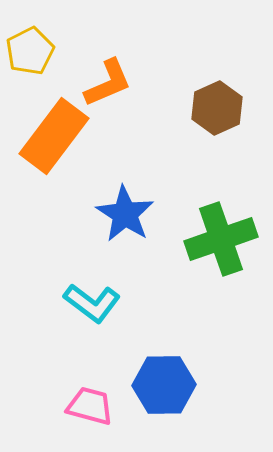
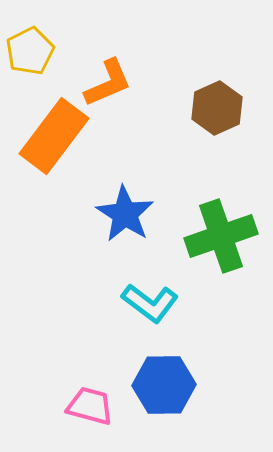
green cross: moved 3 px up
cyan L-shape: moved 58 px right
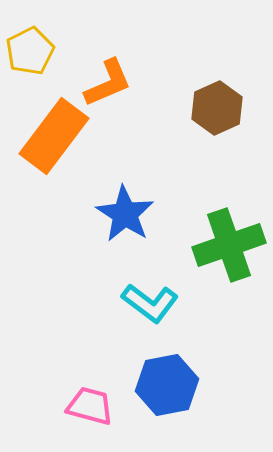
green cross: moved 8 px right, 9 px down
blue hexagon: moved 3 px right; rotated 10 degrees counterclockwise
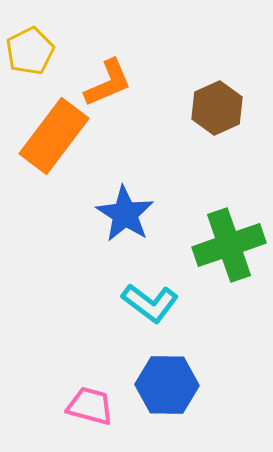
blue hexagon: rotated 12 degrees clockwise
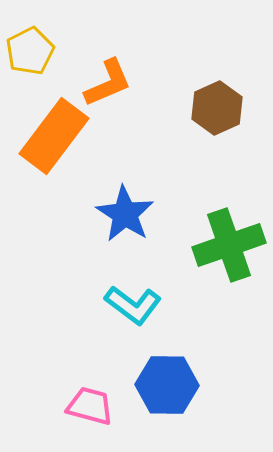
cyan L-shape: moved 17 px left, 2 px down
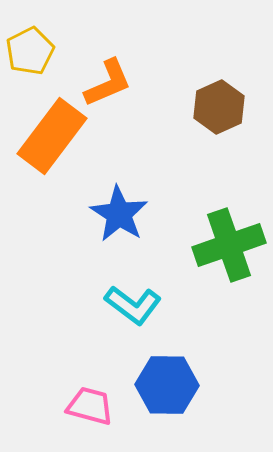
brown hexagon: moved 2 px right, 1 px up
orange rectangle: moved 2 px left
blue star: moved 6 px left
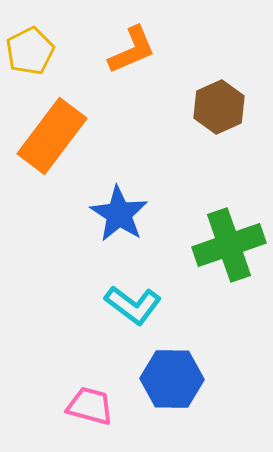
orange L-shape: moved 24 px right, 33 px up
blue hexagon: moved 5 px right, 6 px up
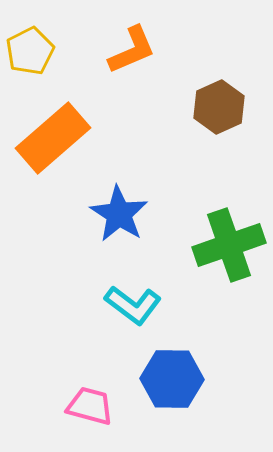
orange rectangle: moved 1 px right, 2 px down; rotated 12 degrees clockwise
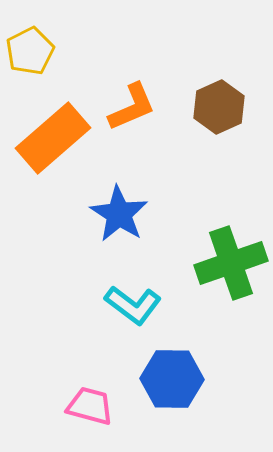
orange L-shape: moved 57 px down
green cross: moved 2 px right, 18 px down
